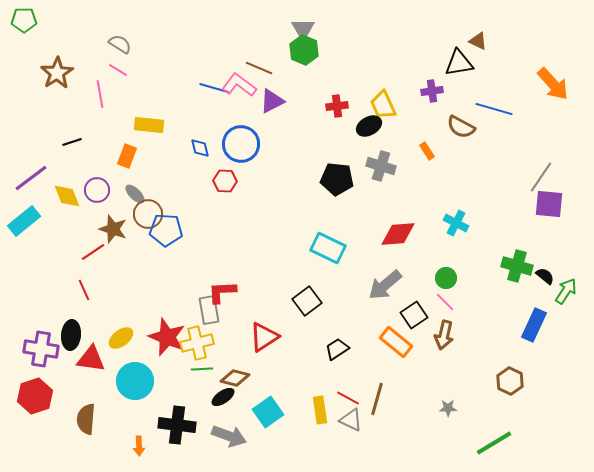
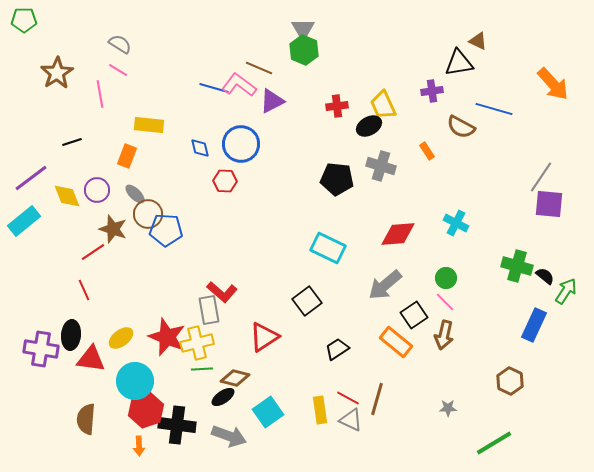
red L-shape at (222, 292): rotated 136 degrees counterclockwise
red hexagon at (35, 396): moved 111 px right, 14 px down
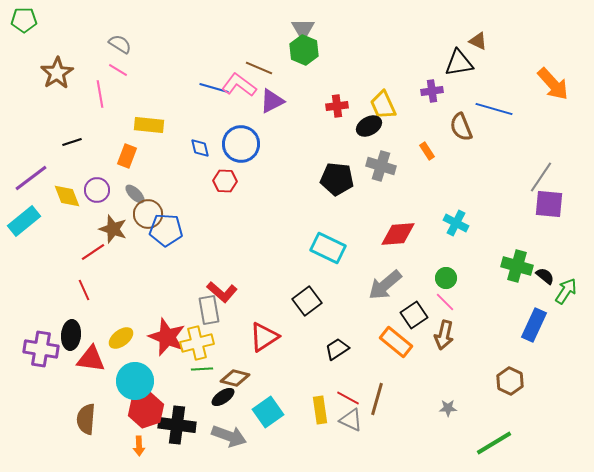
brown semicircle at (461, 127): rotated 40 degrees clockwise
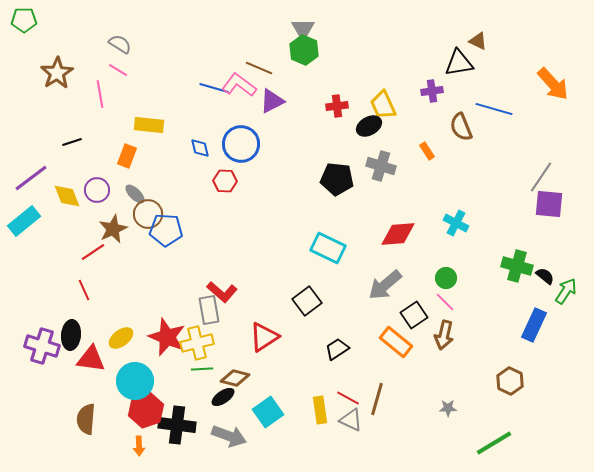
brown star at (113, 229): rotated 28 degrees clockwise
purple cross at (41, 349): moved 1 px right, 3 px up; rotated 8 degrees clockwise
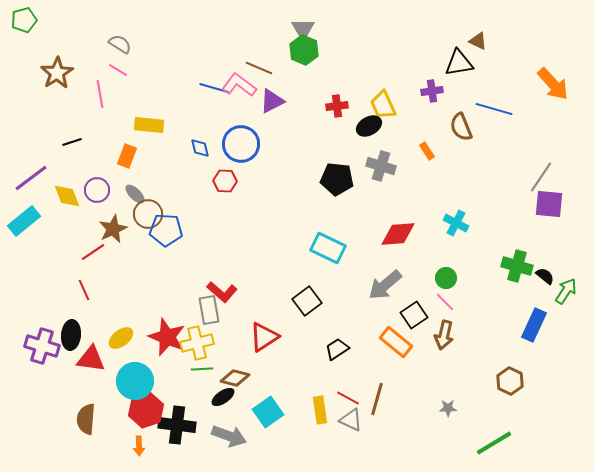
green pentagon at (24, 20): rotated 15 degrees counterclockwise
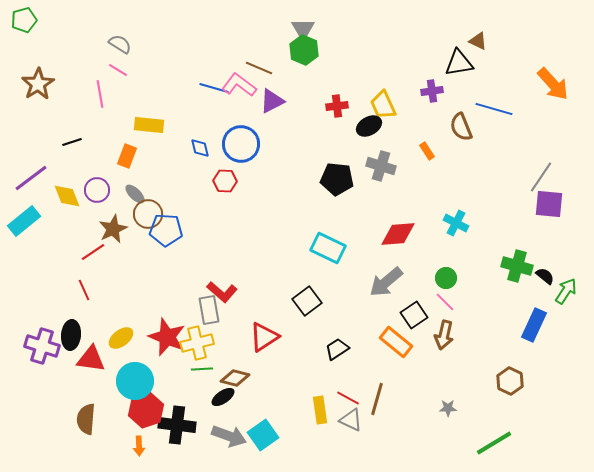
brown star at (57, 73): moved 19 px left, 11 px down
gray arrow at (385, 285): moved 1 px right, 3 px up
cyan square at (268, 412): moved 5 px left, 23 px down
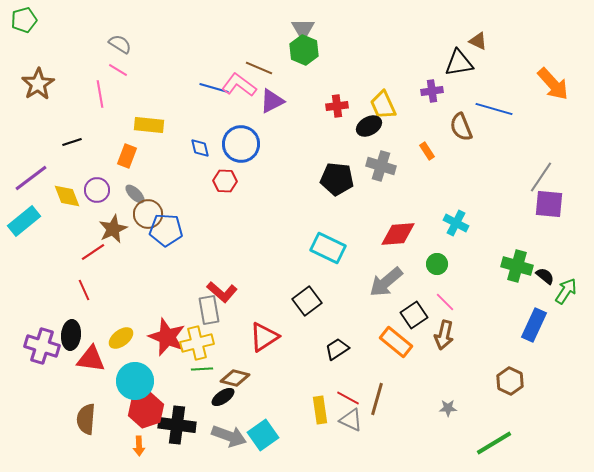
green circle at (446, 278): moved 9 px left, 14 px up
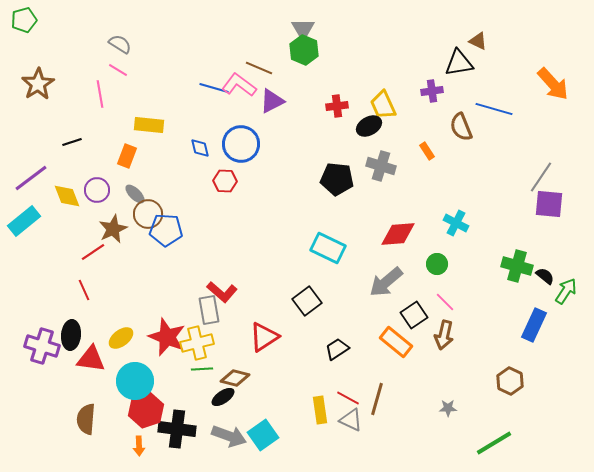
black cross at (177, 425): moved 4 px down
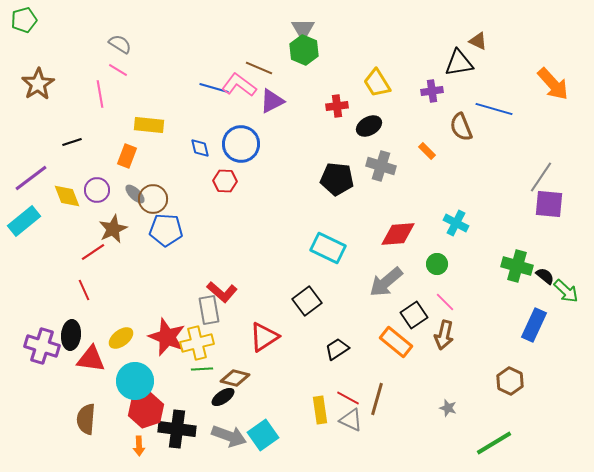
yellow trapezoid at (383, 105): moved 6 px left, 22 px up; rotated 8 degrees counterclockwise
orange rectangle at (427, 151): rotated 12 degrees counterclockwise
brown circle at (148, 214): moved 5 px right, 15 px up
green arrow at (566, 291): rotated 100 degrees clockwise
gray star at (448, 408): rotated 18 degrees clockwise
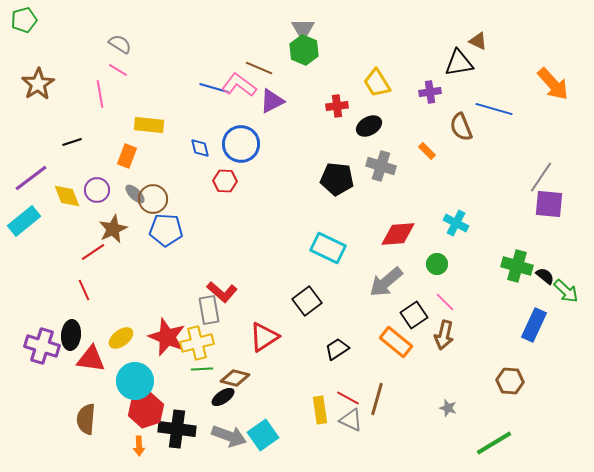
purple cross at (432, 91): moved 2 px left, 1 px down
brown hexagon at (510, 381): rotated 20 degrees counterclockwise
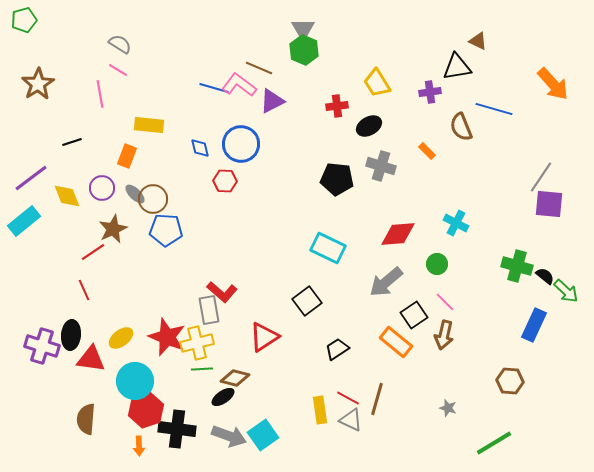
black triangle at (459, 63): moved 2 px left, 4 px down
purple circle at (97, 190): moved 5 px right, 2 px up
